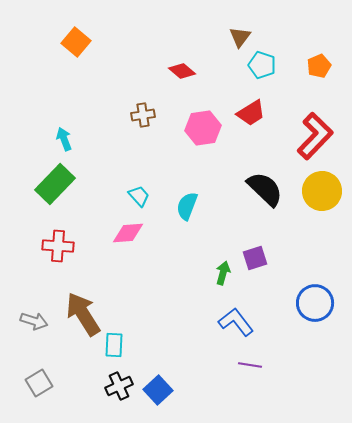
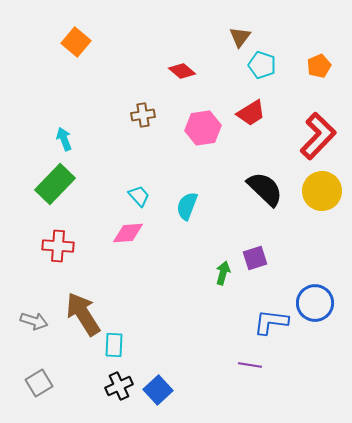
red L-shape: moved 3 px right
blue L-shape: moved 35 px right; rotated 45 degrees counterclockwise
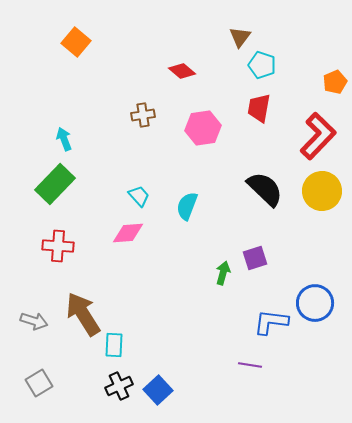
orange pentagon: moved 16 px right, 16 px down
red trapezoid: moved 8 px right, 5 px up; rotated 132 degrees clockwise
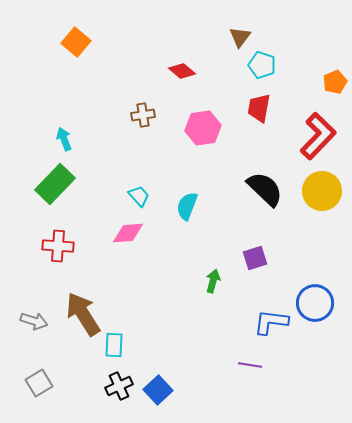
green arrow: moved 10 px left, 8 px down
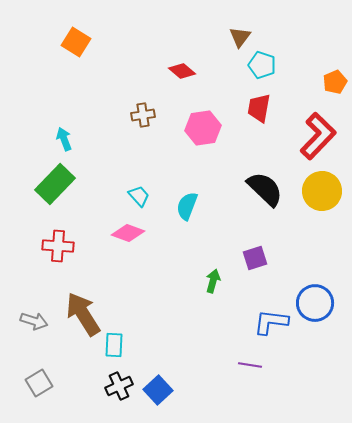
orange square: rotated 8 degrees counterclockwise
pink diamond: rotated 24 degrees clockwise
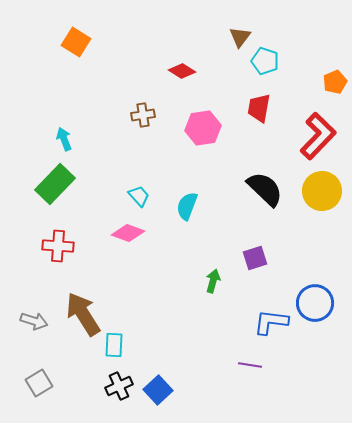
cyan pentagon: moved 3 px right, 4 px up
red diamond: rotated 8 degrees counterclockwise
